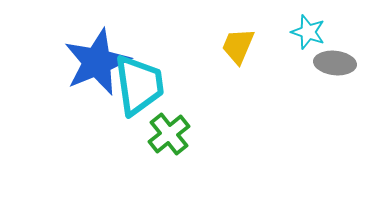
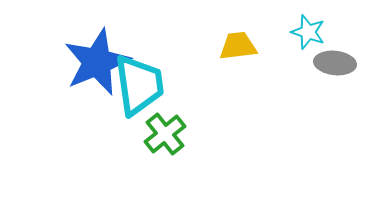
yellow trapezoid: rotated 60 degrees clockwise
green cross: moved 4 px left
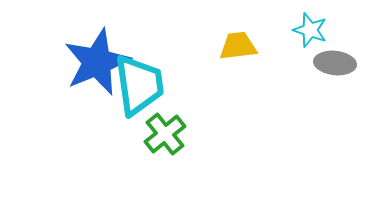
cyan star: moved 2 px right, 2 px up
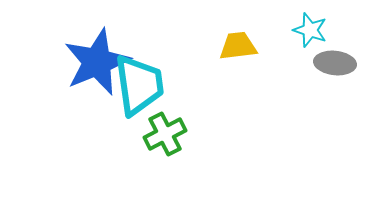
green cross: rotated 12 degrees clockwise
